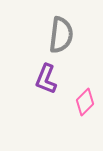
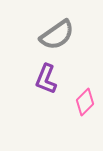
gray semicircle: moved 4 px left; rotated 48 degrees clockwise
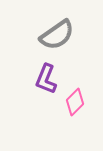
pink diamond: moved 10 px left
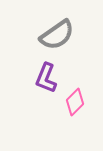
purple L-shape: moved 1 px up
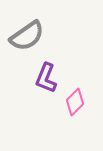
gray semicircle: moved 30 px left, 1 px down
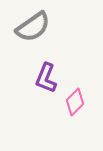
gray semicircle: moved 6 px right, 9 px up
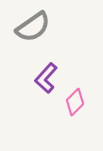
purple L-shape: rotated 20 degrees clockwise
